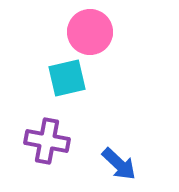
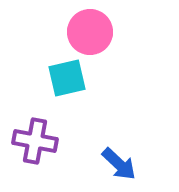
purple cross: moved 12 px left
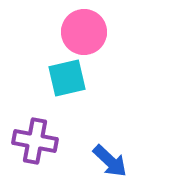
pink circle: moved 6 px left
blue arrow: moved 9 px left, 3 px up
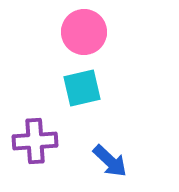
cyan square: moved 15 px right, 10 px down
purple cross: rotated 15 degrees counterclockwise
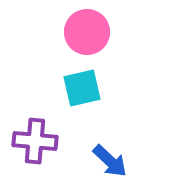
pink circle: moved 3 px right
purple cross: rotated 9 degrees clockwise
